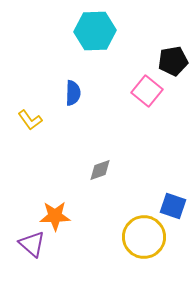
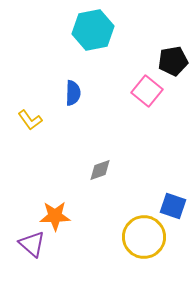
cyan hexagon: moved 2 px left, 1 px up; rotated 9 degrees counterclockwise
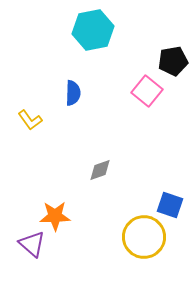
blue square: moved 3 px left, 1 px up
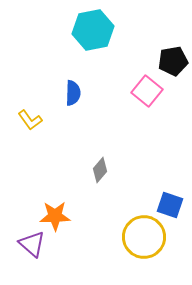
gray diamond: rotated 30 degrees counterclockwise
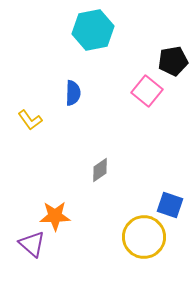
gray diamond: rotated 15 degrees clockwise
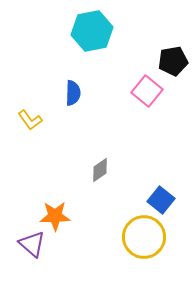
cyan hexagon: moved 1 px left, 1 px down
blue square: moved 9 px left, 5 px up; rotated 20 degrees clockwise
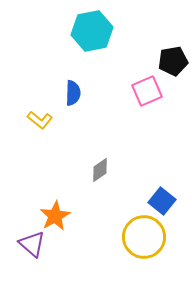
pink square: rotated 28 degrees clockwise
yellow L-shape: moved 10 px right; rotated 15 degrees counterclockwise
blue square: moved 1 px right, 1 px down
orange star: rotated 28 degrees counterclockwise
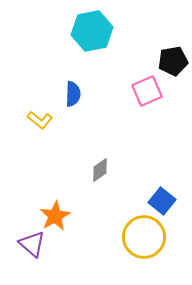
blue semicircle: moved 1 px down
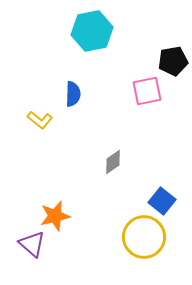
pink square: rotated 12 degrees clockwise
gray diamond: moved 13 px right, 8 px up
orange star: rotated 16 degrees clockwise
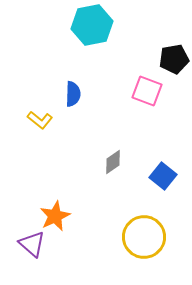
cyan hexagon: moved 6 px up
black pentagon: moved 1 px right, 2 px up
pink square: rotated 32 degrees clockwise
blue square: moved 1 px right, 25 px up
orange star: rotated 12 degrees counterclockwise
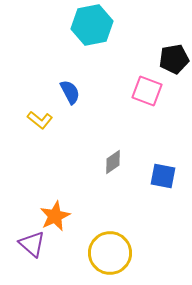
blue semicircle: moved 3 px left, 2 px up; rotated 30 degrees counterclockwise
blue square: rotated 28 degrees counterclockwise
yellow circle: moved 34 px left, 16 px down
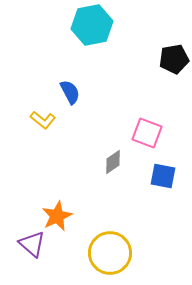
pink square: moved 42 px down
yellow L-shape: moved 3 px right
orange star: moved 2 px right
